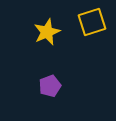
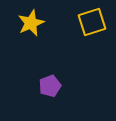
yellow star: moved 16 px left, 9 px up
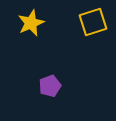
yellow square: moved 1 px right
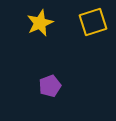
yellow star: moved 9 px right
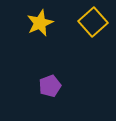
yellow square: rotated 24 degrees counterclockwise
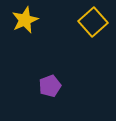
yellow star: moved 15 px left, 3 px up
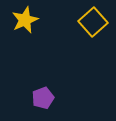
purple pentagon: moved 7 px left, 12 px down
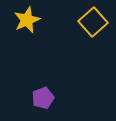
yellow star: moved 2 px right
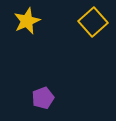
yellow star: moved 1 px down
